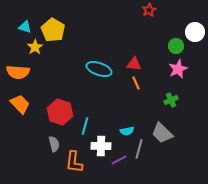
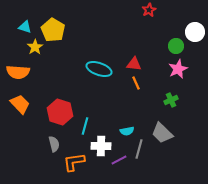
orange L-shape: rotated 75 degrees clockwise
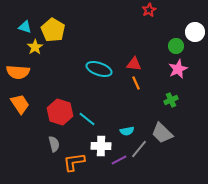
orange trapezoid: rotated 10 degrees clockwise
cyan line: moved 2 px right, 7 px up; rotated 66 degrees counterclockwise
gray line: rotated 24 degrees clockwise
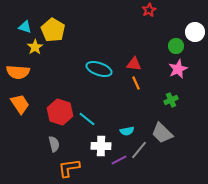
gray line: moved 1 px down
orange L-shape: moved 5 px left, 6 px down
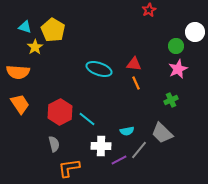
red hexagon: rotated 15 degrees clockwise
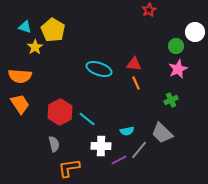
orange semicircle: moved 2 px right, 4 px down
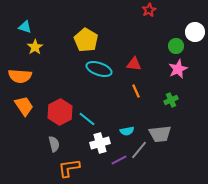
yellow pentagon: moved 33 px right, 10 px down
orange line: moved 8 px down
orange trapezoid: moved 4 px right, 2 px down
gray trapezoid: moved 2 px left, 1 px down; rotated 50 degrees counterclockwise
white cross: moved 1 px left, 3 px up; rotated 18 degrees counterclockwise
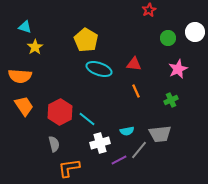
green circle: moved 8 px left, 8 px up
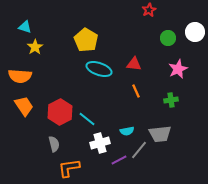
green cross: rotated 16 degrees clockwise
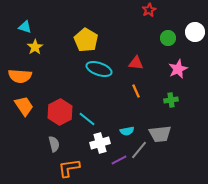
red triangle: moved 2 px right, 1 px up
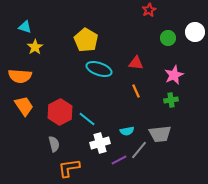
pink star: moved 4 px left, 6 px down
